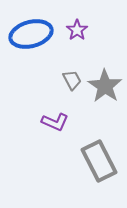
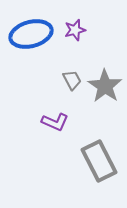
purple star: moved 2 px left; rotated 20 degrees clockwise
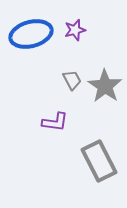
purple L-shape: rotated 16 degrees counterclockwise
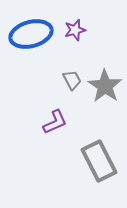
purple L-shape: rotated 32 degrees counterclockwise
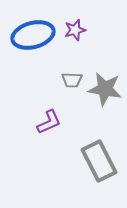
blue ellipse: moved 2 px right, 1 px down
gray trapezoid: rotated 120 degrees clockwise
gray star: moved 3 px down; rotated 24 degrees counterclockwise
purple L-shape: moved 6 px left
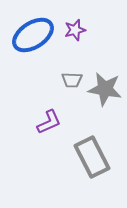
blue ellipse: rotated 18 degrees counterclockwise
gray rectangle: moved 7 px left, 4 px up
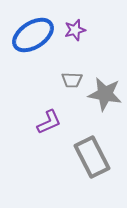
gray star: moved 5 px down
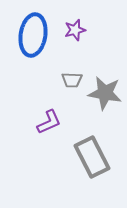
blue ellipse: rotated 48 degrees counterclockwise
gray star: moved 1 px up
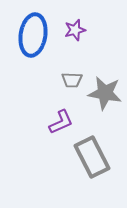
purple L-shape: moved 12 px right
